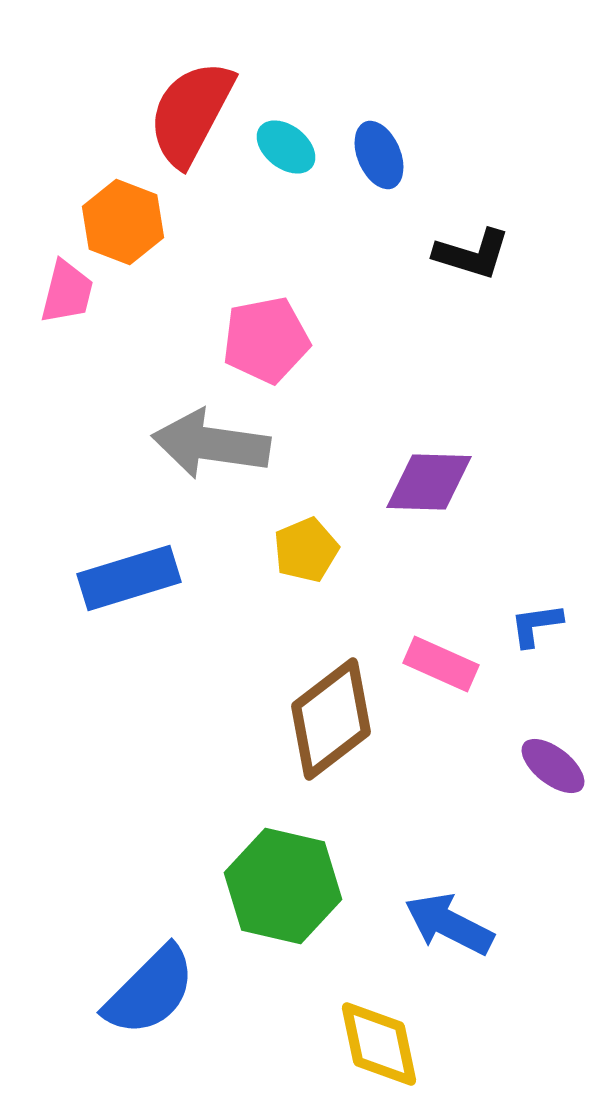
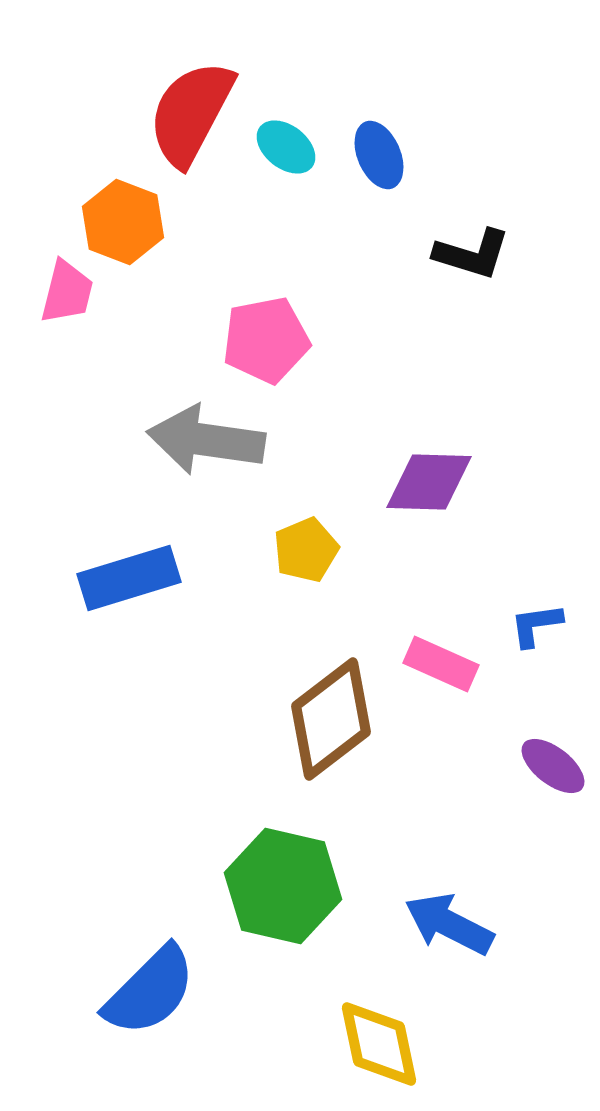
gray arrow: moved 5 px left, 4 px up
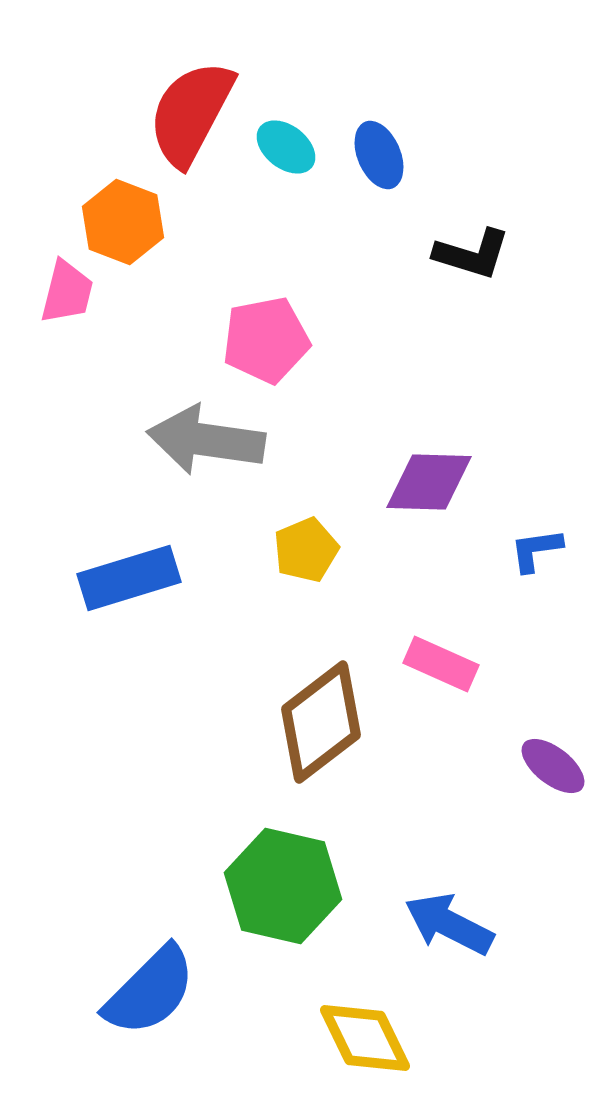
blue L-shape: moved 75 px up
brown diamond: moved 10 px left, 3 px down
yellow diamond: moved 14 px left, 6 px up; rotated 14 degrees counterclockwise
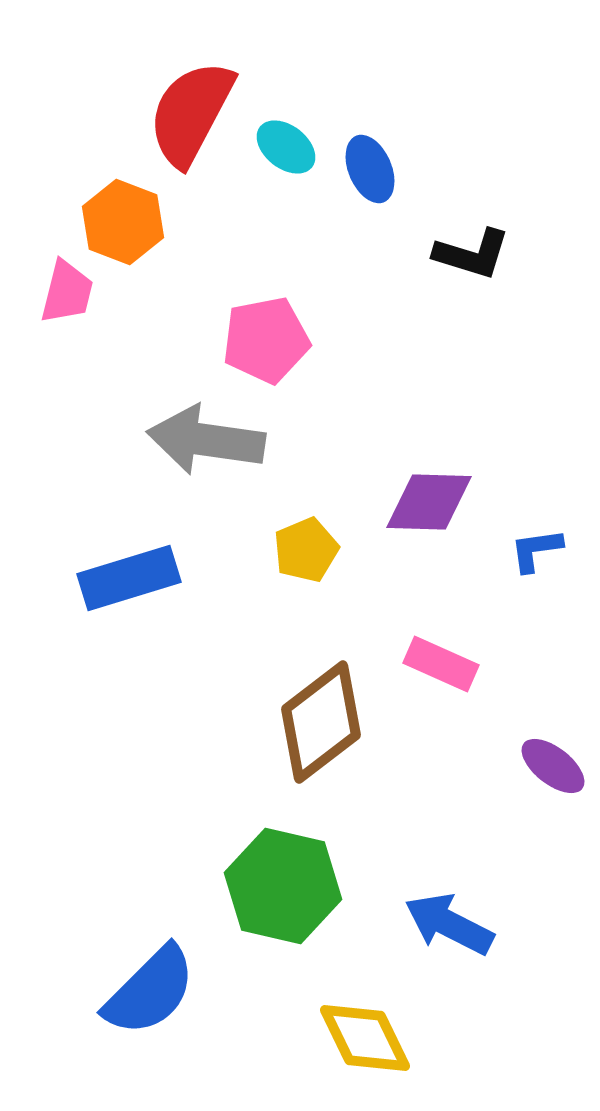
blue ellipse: moved 9 px left, 14 px down
purple diamond: moved 20 px down
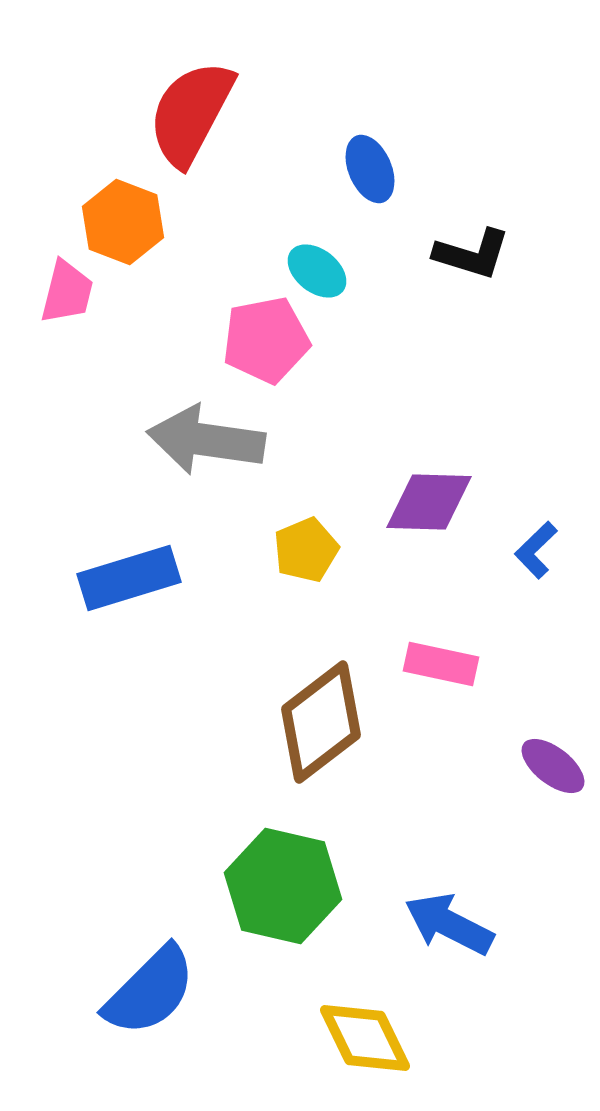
cyan ellipse: moved 31 px right, 124 px down
blue L-shape: rotated 36 degrees counterclockwise
pink rectangle: rotated 12 degrees counterclockwise
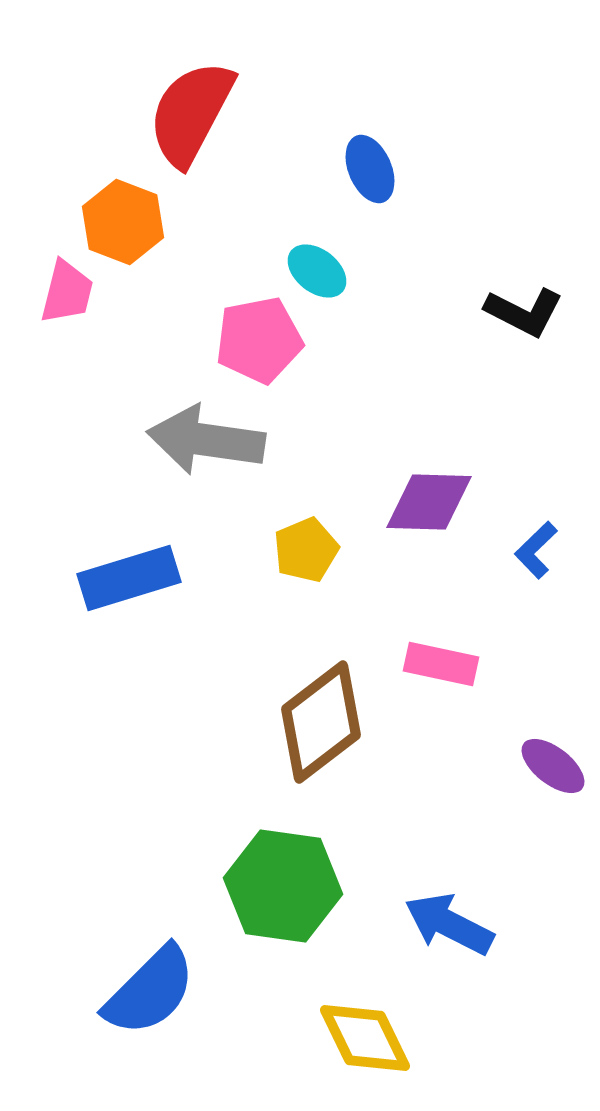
black L-shape: moved 52 px right, 58 px down; rotated 10 degrees clockwise
pink pentagon: moved 7 px left
green hexagon: rotated 5 degrees counterclockwise
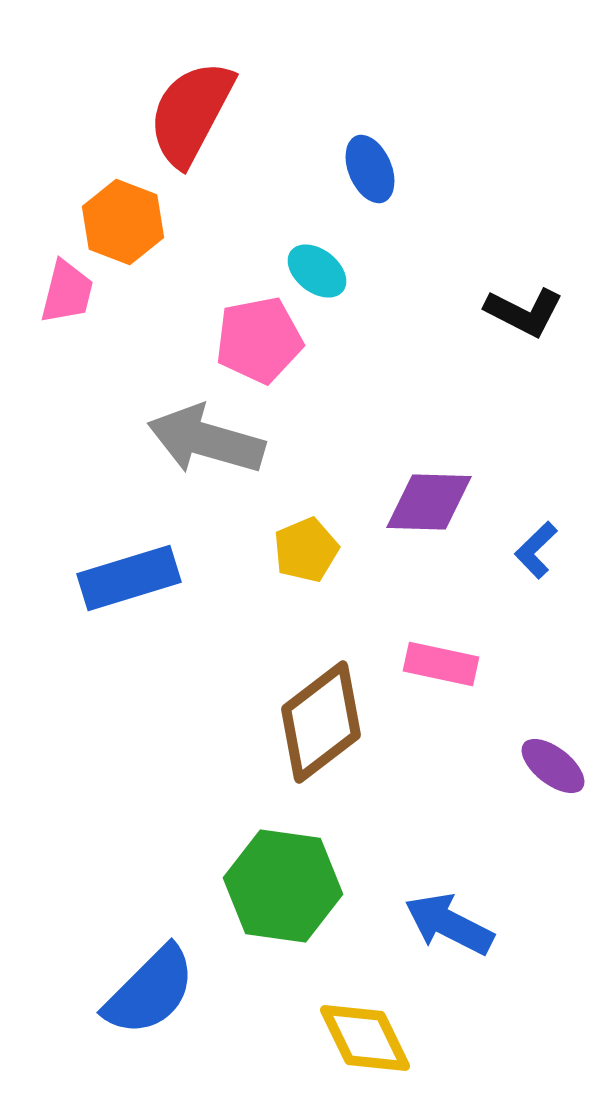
gray arrow: rotated 8 degrees clockwise
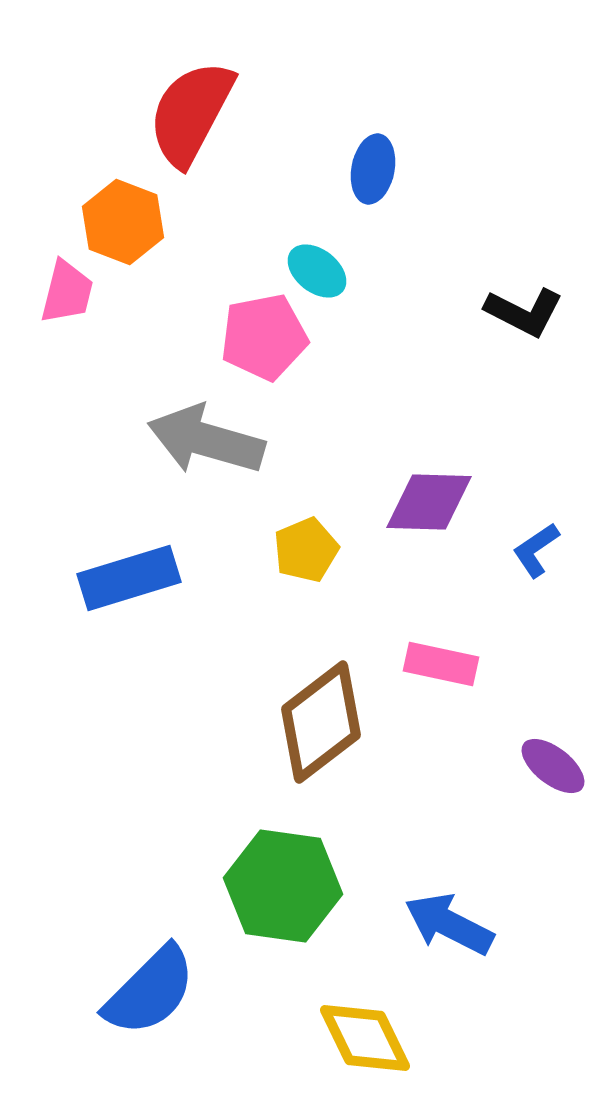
blue ellipse: moved 3 px right; rotated 34 degrees clockwise
pink pentagon: moved 5 px right, 3 px up
blue L-shape: rotated 10 degrees clockwise
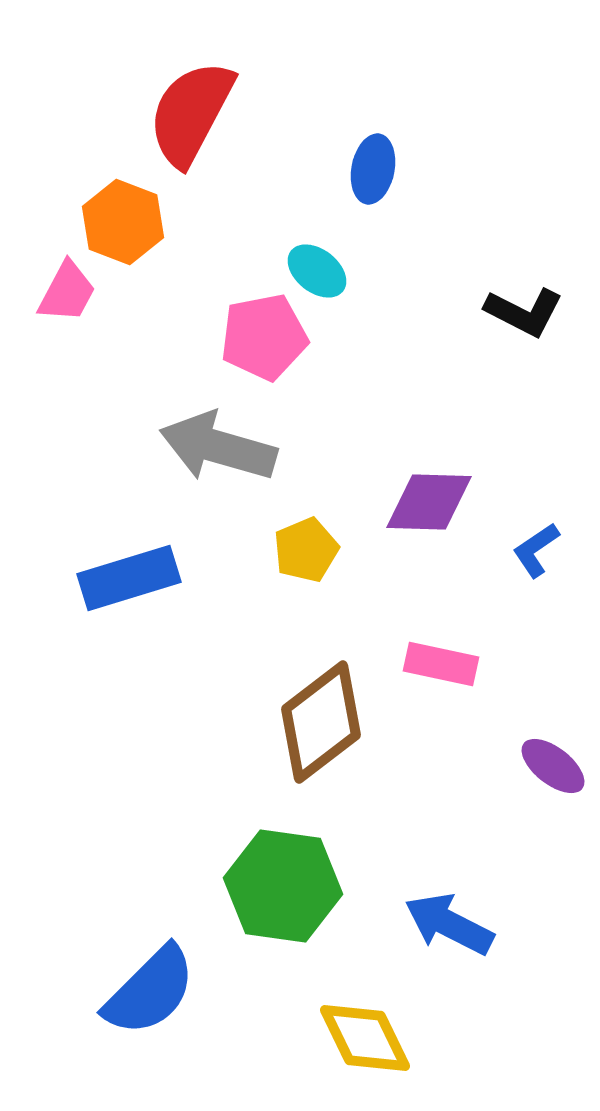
pink trapezoid: rotated 14 degrees clockwise
gray arrow: moved 12 px right, 7 px down
